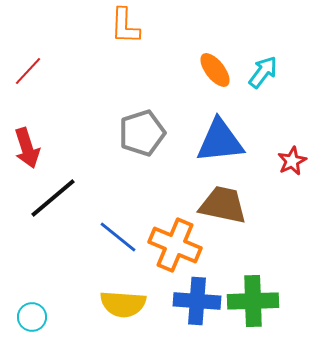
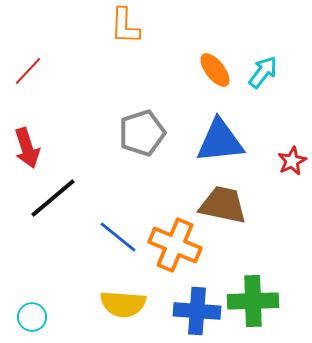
blue cross: moved 10 px down
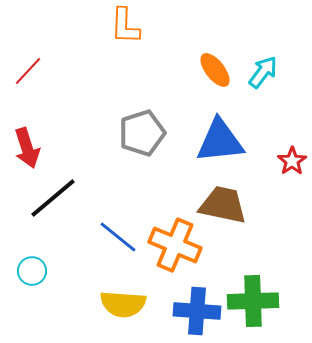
red star: rotated 8 degrees counterclockwise
cyan circle: moved 46 px up
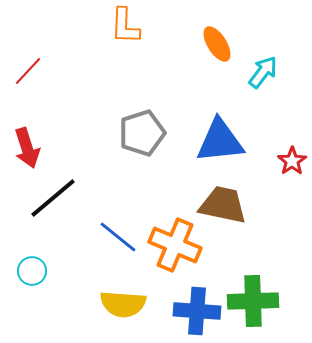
orange ellipse: moved 2 px right, 26 px up; rotated 6 degrees clockwise
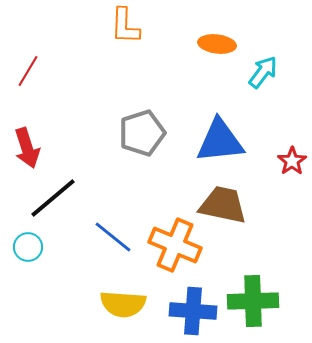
orange ellipse: rotated 51 degrees counterclockwise
red line: rotated 12 degrees counterclockwise
blue line: moved 5 px left
cyan circle: moved 4 px left, 24 px up
blue cross: moved 4 px left
